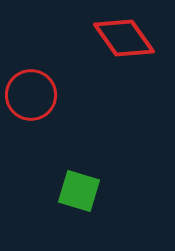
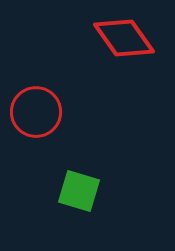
red circle: moved 5 px right, 17 px down
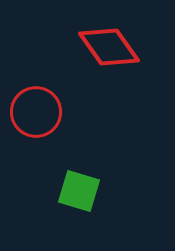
red diamond: moved 15 px left, 9 px down
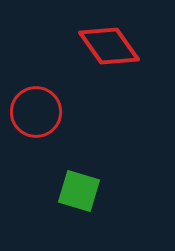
red diamond: moved 1 px up
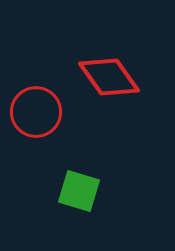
red diamond: moved 31 px down
